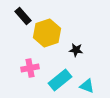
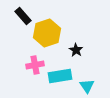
black star: rotated 24 degrees clockwise
pink cross: moved 5 px right, 3 px up
cyan rectangle: moved 4 px up; rotated 30 degrees clockwise
cyan triangle: rotated 35 degrees clockwise
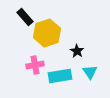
black rectangle: moved 2 px right, 1 px down
black star: moved 1 px right, 1 px down
cyan triangle: moved 3 px right, 14 px up
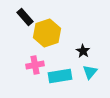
black star: moved 6 px right
cyan triangle: rotated 14 degrees clockwise
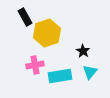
black rectangle: rotated 12 degrees clockwise
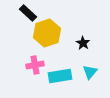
black rectangle: moved 3 px right, 4 px up; rotated 18 degrees counterclockwise
black star: moved 8 px up
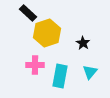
pink cross: rotated 12 degrees clockwise
cyan rectangle: rotated 70 degrees counterclockwise
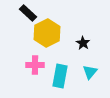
yellow hexagon: rotated 8 degrees counterclockwise
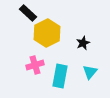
black star: rotated 16 degrees clockwise
pink cross: rotated 18 degrees counterclockwise
